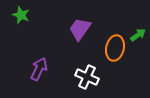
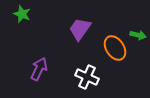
green star: moved 1 px right, 1 px up
green arrow: rotated 49 degrees clockwise
orange ellipse: rotated 45 degrees counterclockwise
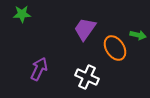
green star: rotated 24 degrees counterclockwise
purple trapezoid: moved 5 px right
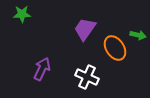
purple arrow: moved 3 px right
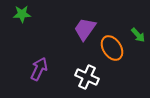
green arrow: rotated 35 degrees clockwise
orange ellipse: moved 3 px left
purple arrow: moved 3 px left
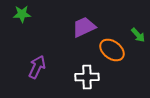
purple trapezoid: moved 1 px left, 2 px up; rotated 30 degrees clockwise
orange ellipse: moved 2 px down; rotated 20 degrees counterclockwise
purple arrow: moved 2 px left, 2 px up
white cross: rotated 25 degrees counterclockwise
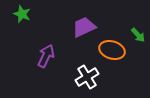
green star: rotated 24 degrees clockwise
orange ellipse: rotated 20 degrees counterclockwise
purple arrow: moved 9 px right, 11 px up
white cross: rotated 30 degrees counterclockwise
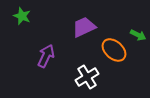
green star: moved 2 px down
green arrow: rotated 21 degrees counterclockwise
orange ellipse: moved 2 px right; rotated 25 degrees clockwise
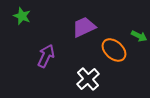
green arrow: moved 1 px right, 1 px down
white cross: moved 1 px right, 2 px down; rotated 10 degrees counterclockwise
